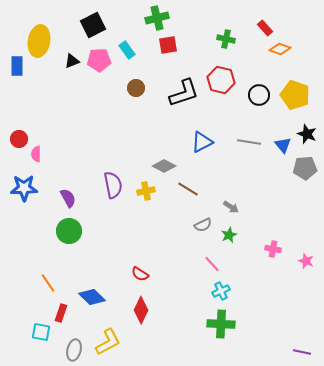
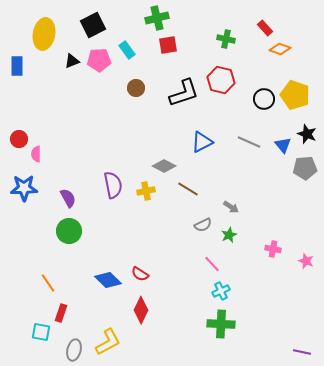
yellow ellipse at (39, 41): moved 5 px right, 7 px up
black circle at (259, 95): moved 5 px right, 4 px down
gray line at (249, 142): rotated 15 degrees clockwise
blue diamond at (92, 297): moved 16 px right, 17 px up
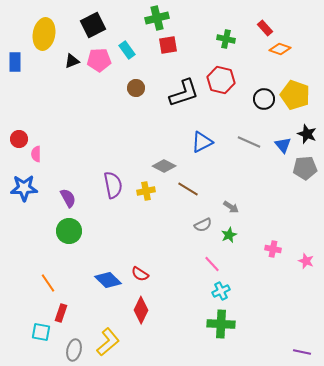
blue rectangle at (17, 66): moved 2 px left, 4 px up
yellow L-shape at (108, 342): rotated 12 degrees counterclockwise
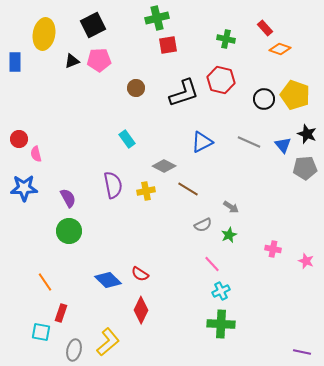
cyan rectangle at (127, 50): moved 89 px down
pink semicircle at (36, 154): rotated 14 degrees counterclockwise
orange line at (48, 283): moved 3 px left, 1 px up
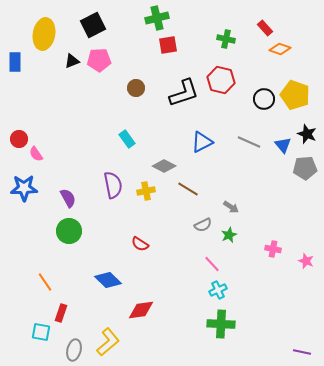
pink semicircle at (36, 154): rotated 21 degrees counterclockwise
red semicircle at (140, 274): moved 30 px up
cyan cross at (221, 291): moved 3 px left, 1 px up
red diamond at (141, 310): rotated 56 degrees clockwise
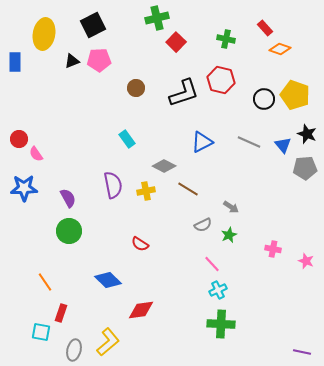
red square at (168, 45): moved 8 px right, 3 px up; rotated 36 degrees counterclockwise
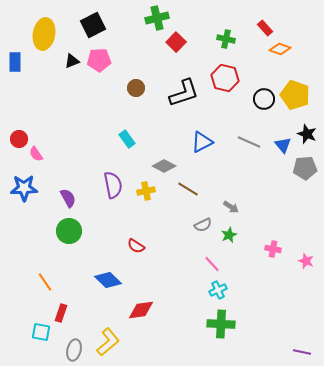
red hexagon at (221, 80): moved 4 px right, 2 px up
red semicircle at (140, 244): moved 4 px left, 2 px down
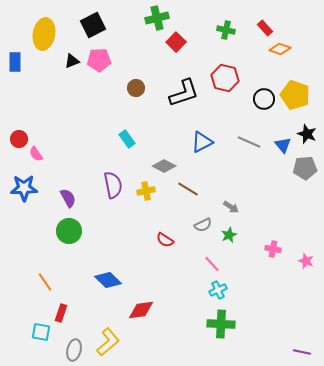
green cross at (226, 39): moved 9 px up
red semicircle at (136, 246): moved 29 px right, 6 px up
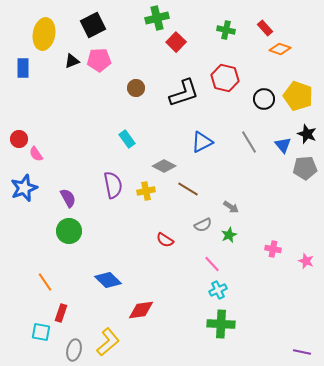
blue rectangle at (15, 62): moved 8 px right, 6 px down
yellow pentagon at (295, 95): moved 3 px right, 1 px down
gray line at (249, 142): rotated 35 degrees clockwise
blue star at (24, 188): rotated 20 degrees counterclockwise
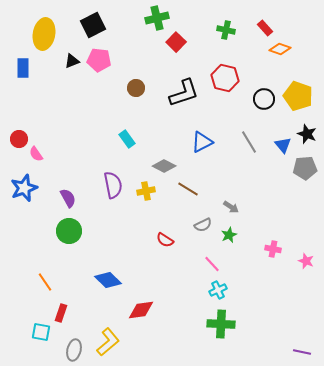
pink pentagon at (99, 60): rotated 10 degrees clockwise
